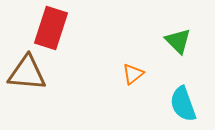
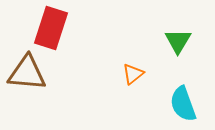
green triangle: rotated 16 degrees clockwise
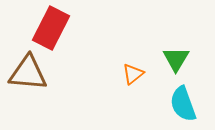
red rectangle: rotated 9 degrees clockwise
green triangle: moved 2 px left, 18 px down
brown triangle: moved 1 px right
